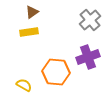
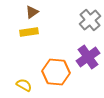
purple cross: rotated 15 degrees counterclockwise
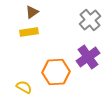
orange hexagon: rotated 8 degrees counterclockwise
yellow semicircle: moved 2 px down
